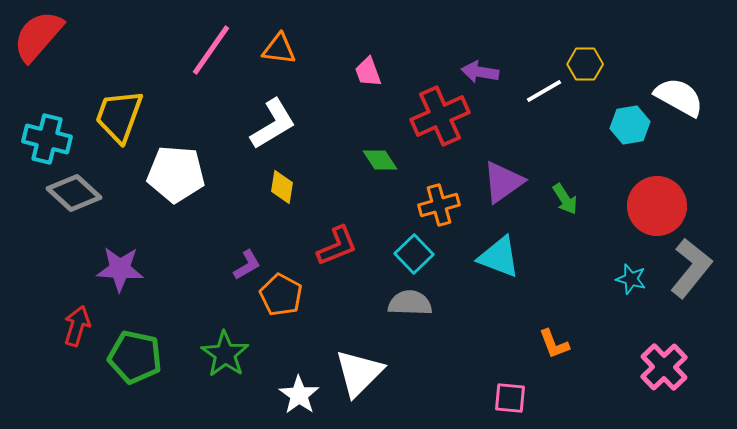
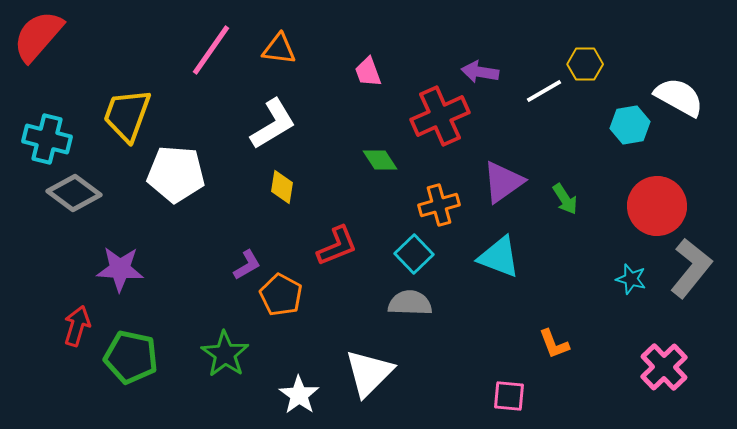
yellow trapezoid: moved 8 px right, 1 px up
gray diamond: rotated 6 degrees counterclockwise
green pentagon: moved 4 px left
white triangle: moved 10 px right
pink square: moved 1 px left, 2 px up
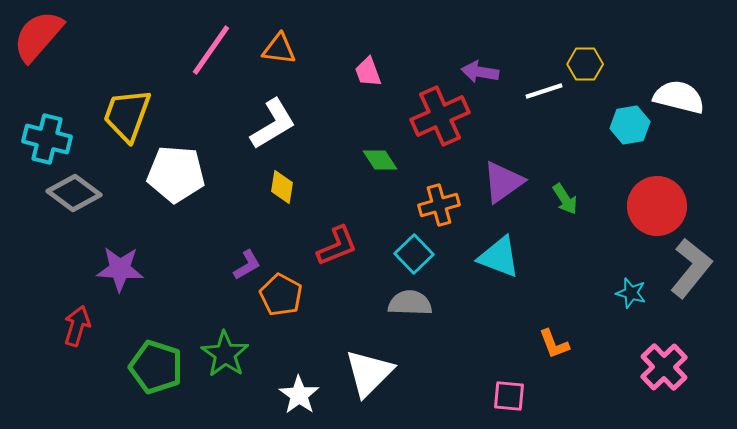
white line: rotated 12 degrees clockwise
white semicircle: rotated 15 degrees counterclockwise
cyan star: moved 14 px down
green pentagon: moved 25 px right, 10 px down; rotated 6 degrees clockwise
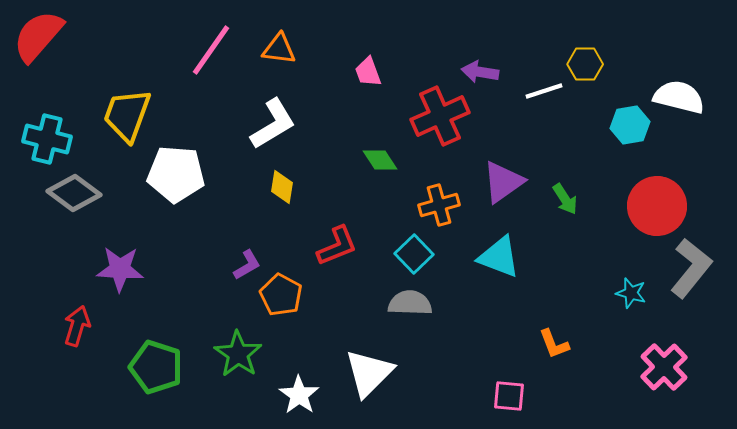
green star: moved 13 px right
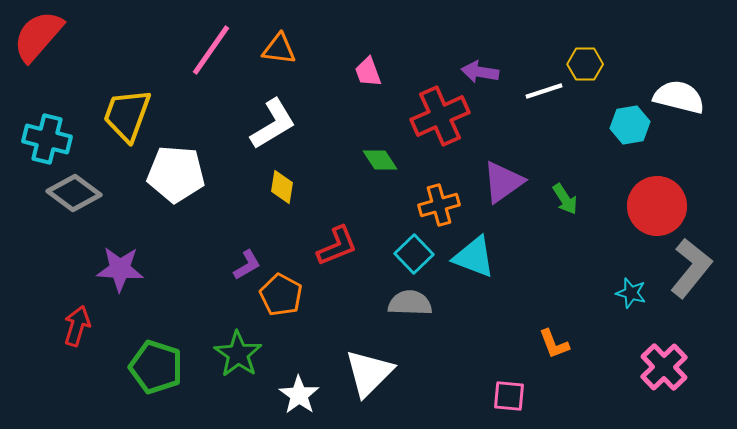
cyan triangle: moved 25 px left
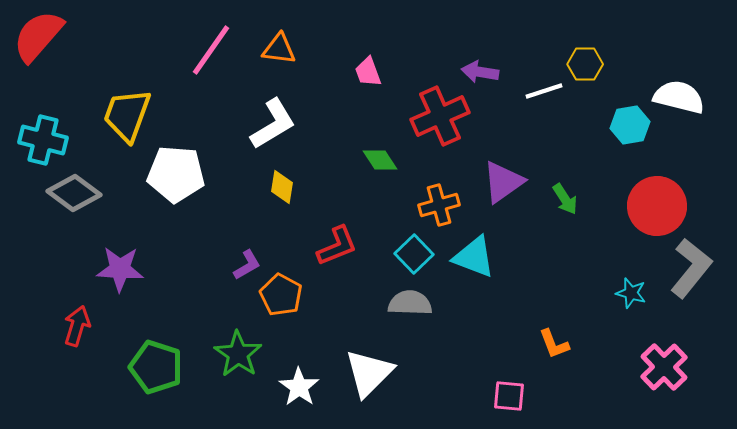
cyan cross: moved 4 px left, 1 px down
white star: moved 8 px up
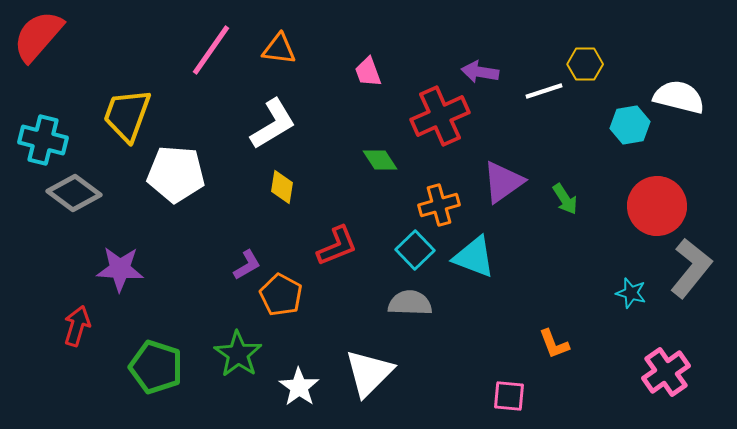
cyan square: moved 1 px right, 4 px up
pink cross: moved 2 px right, 5 px down; rotated 9 degrees clockwise
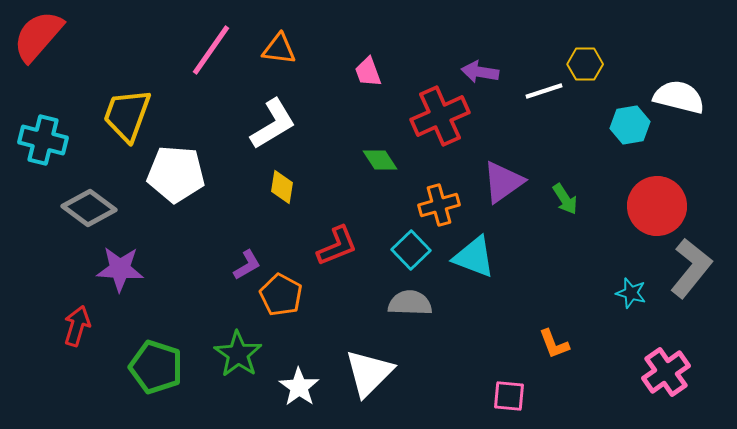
gray diamond: moved 15 px right, 15 px down
cyan square: moved 4 px left
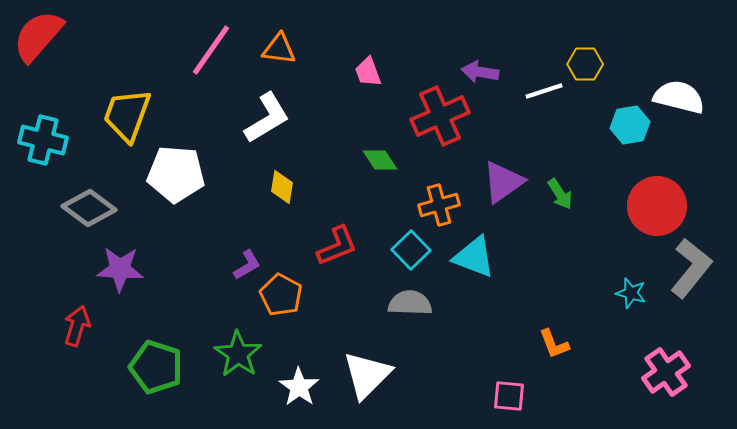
white L-shape: moved 6 px left, 6 px up
green arrow: moved 5 px left, 5 px up
white triangle: moved 2 px left, 2 px down
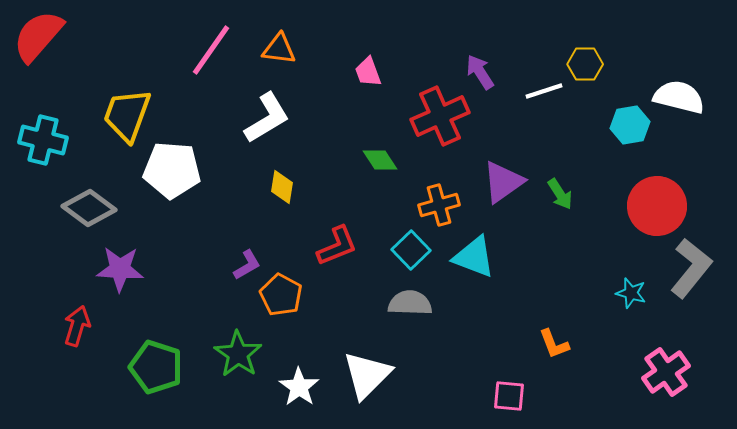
purple arrow: rotated 48 degrees clockwise
white pentagon: moved 4 px left, 4 px up
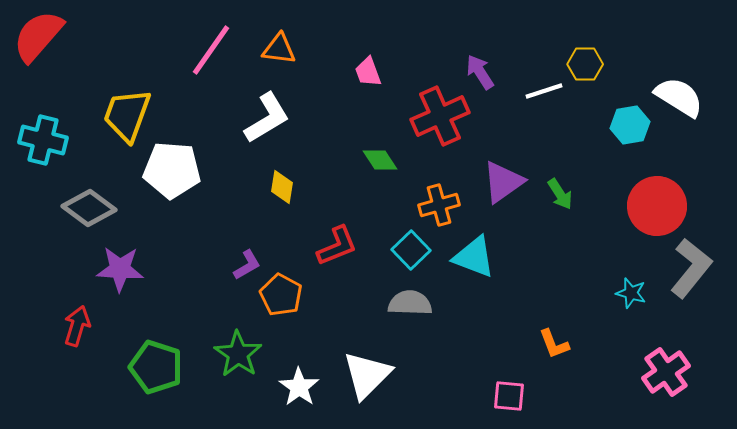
white semicircle: rotated 18 degrees clockwise
